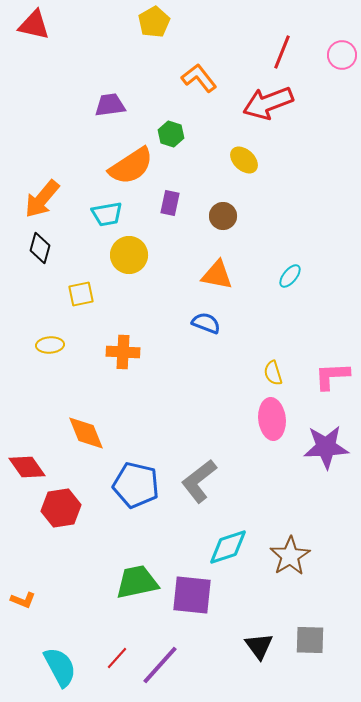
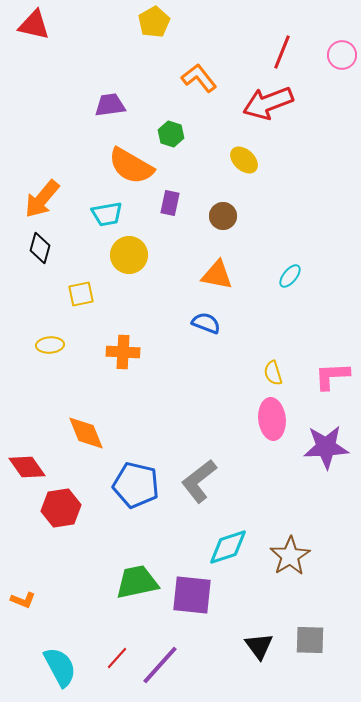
orange semicircle at (131, 166): rotated 63 degrees clockwise
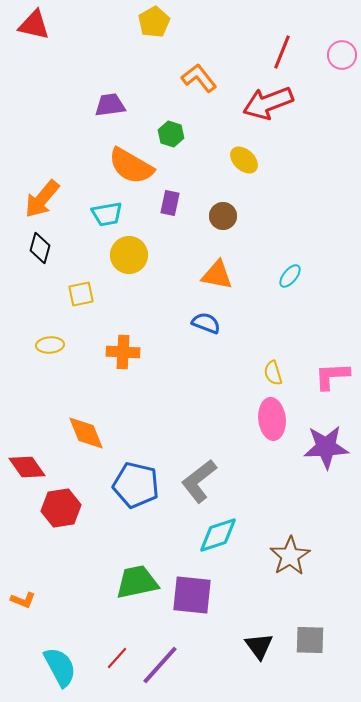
cyan diamond at (228, 547): moved 10 px left, 12 px up
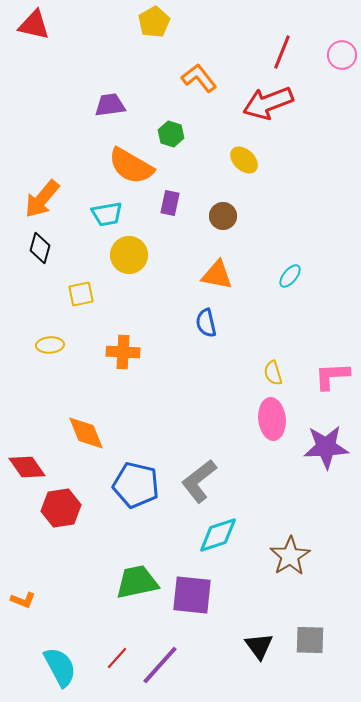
blue semicircle at (206, 323): rotated 124 degrees counterclockwise
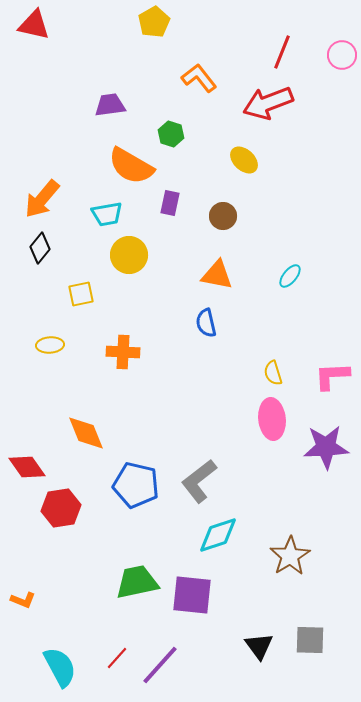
black diamond at (40, 248): rotated 24 degrees clockwise
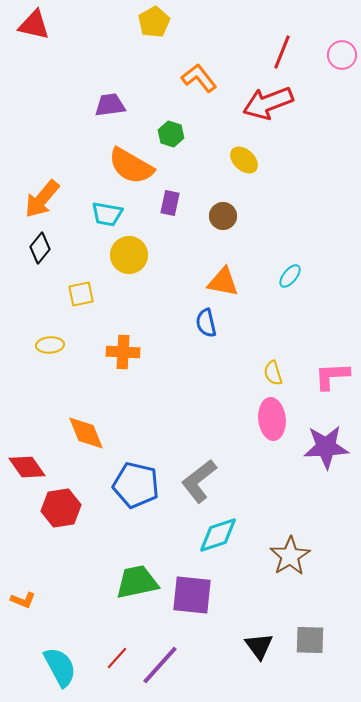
cyan trapezoid at (107, 214): rotated 20 degrees clockwise
orange triangle at (217, 275): moved 6 px right, 7 px down
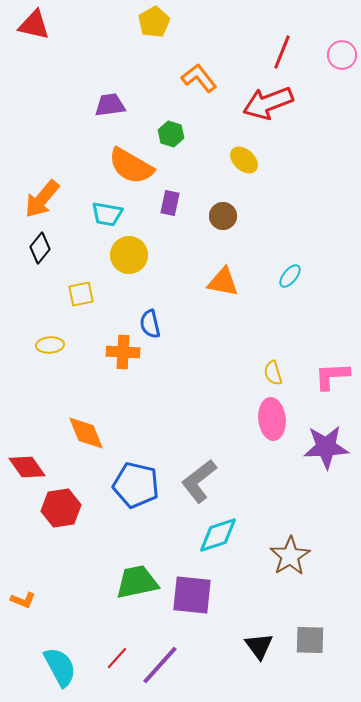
blue semicircle at (206, 323): moved 56 px left, 1 px down
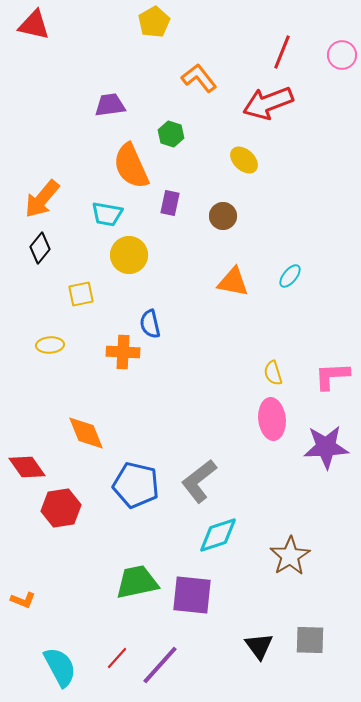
orange semicircle at (131, 166): rotated 36 degrees clockwise
orange triangle at (223, 282): moved 10 px right
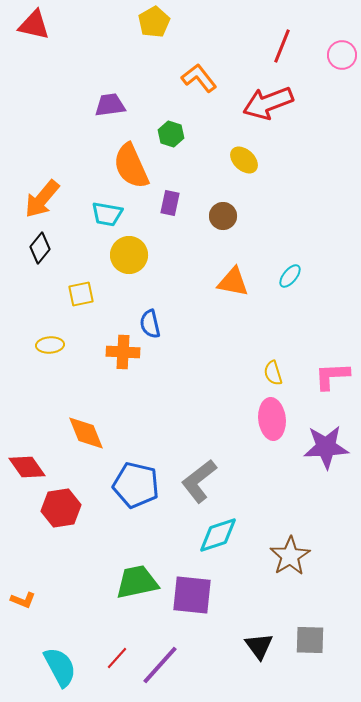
red line at (282, 52): moved 6 px up
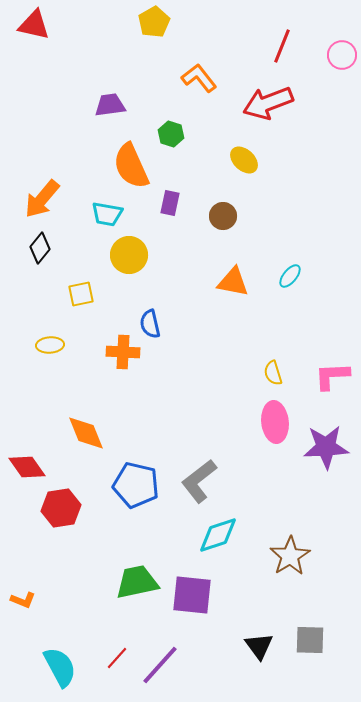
pink ellipse at (272, 419): moved 3 px right, 3 px down
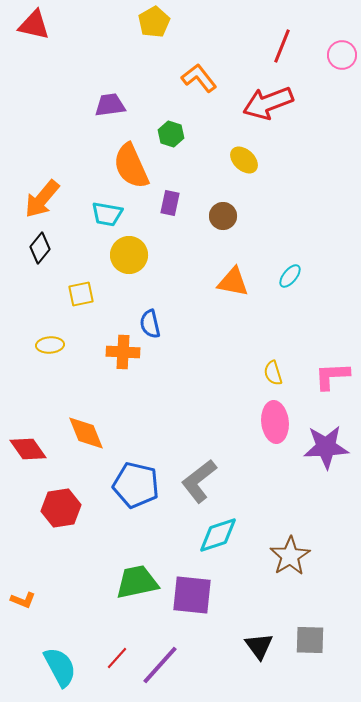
red diamond at (27, 467): moved 1 px right, 18 px up
